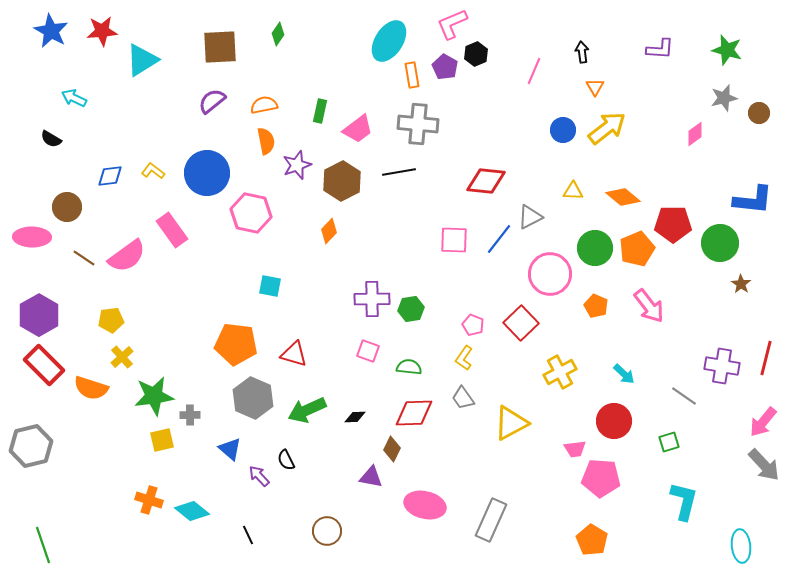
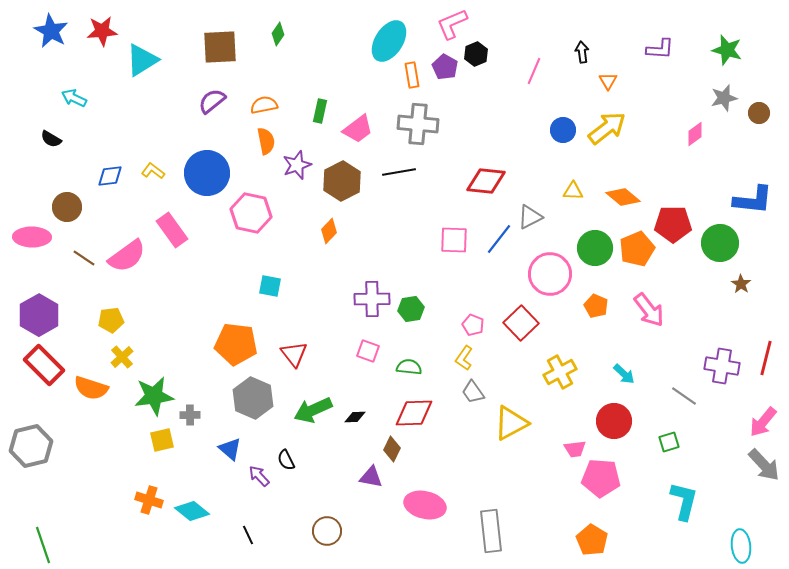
orange triangle at (595, 87): moved 13 px right, 6 px up
pink arrow at (649, 306): moved 4 px down
red triangle at (294, 354): rotated 36 degrees clockwise
gray trapezoid at (463, 398): moved 10 px right, 6 px up
green arrow at (307, 410): moved 6 px right
gray rectangle at (491, 520): moved 11 px down; rotated 30 degrees counterclockwise
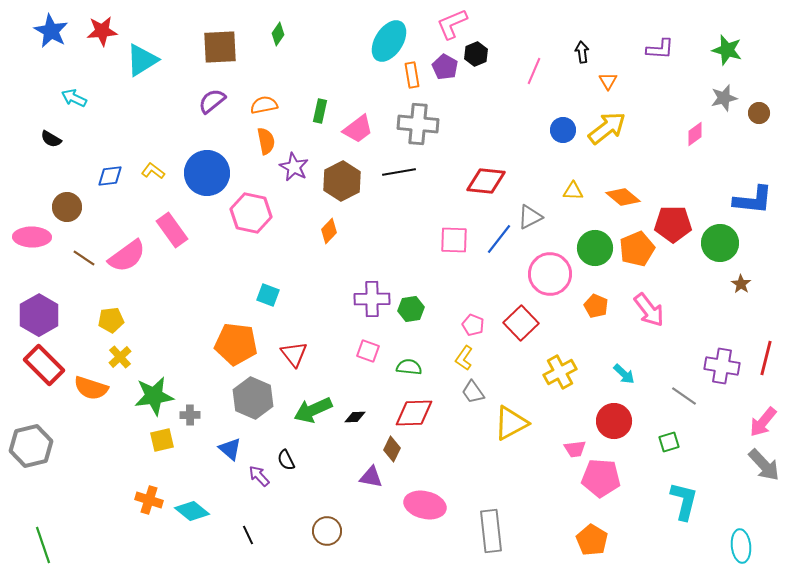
purple star at (297, 165): moved 3 px left, 2 px down; rotated 24 degrees counterclockwise
cyan square at (270, 286): moved 2 px left, 9 px down; rotated 10 degrees clockwise
yellow cross at (122, 357): moved 2 px left
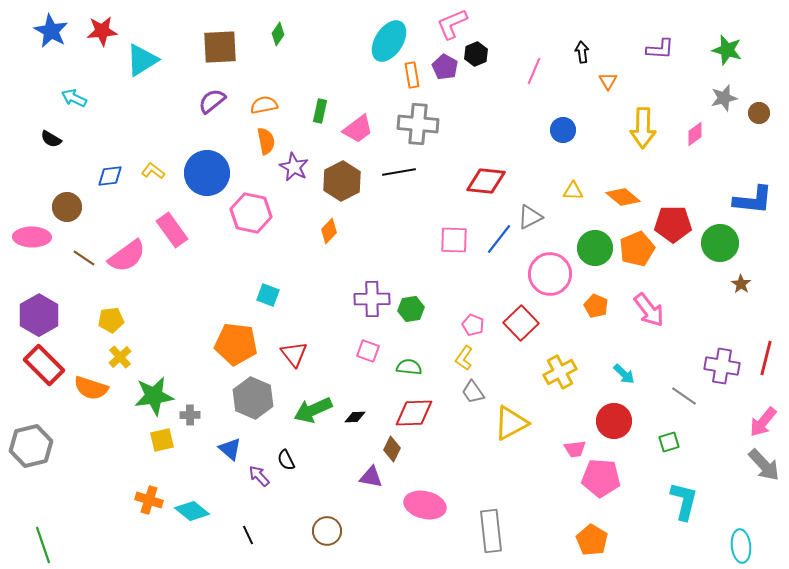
yellow arrow at (607, 128): moved 36 px right; rotated 129 degrees clockwise
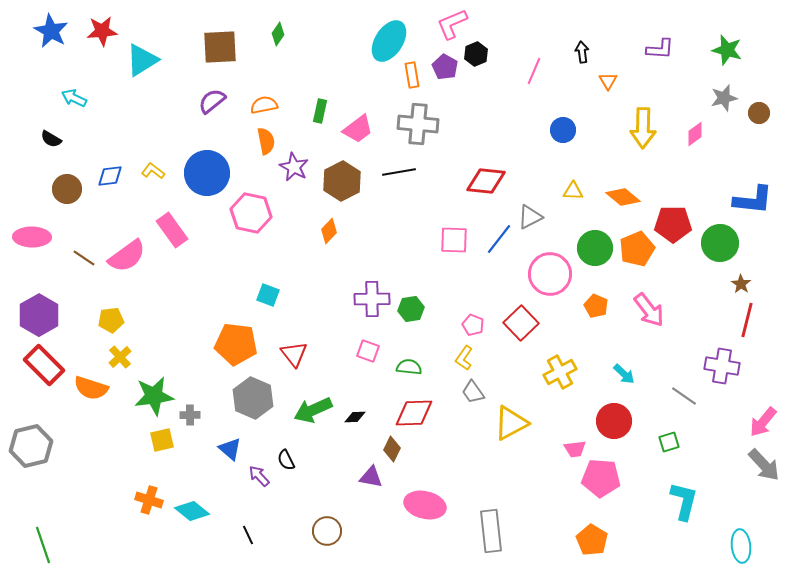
brown circle at (67, 207): moved 18 px up
red line at (766, 358): moved 19 px left, 38 px up
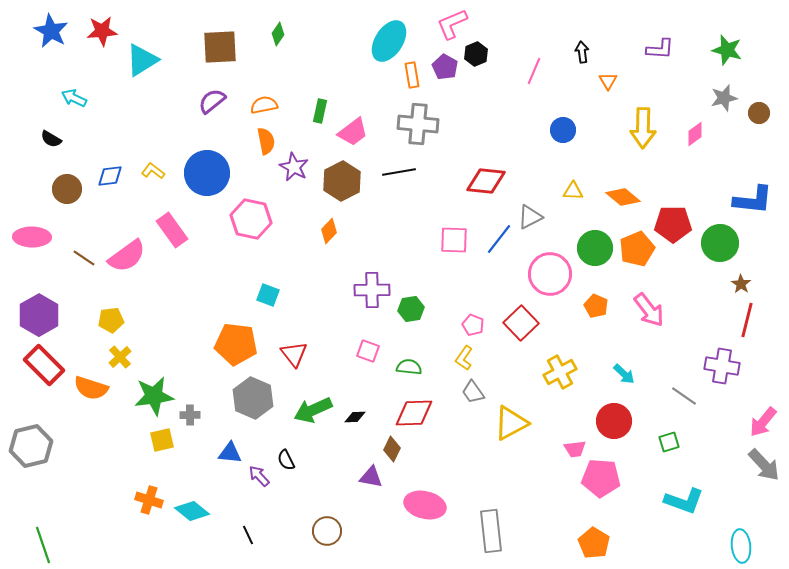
pink trapezoid at (358, 129): moved 5 px left, 3 px down
pink hexagon at (251, 213): moved 6 px down
purple cross at (372, 299): moved 9 px up
blue triangle at (230, 449): moved 4 px down; rotated 35 degrees counterclockwise
cyan L-shape at (684, 501): rotated 96 degrees clockwise
orange pentagon at (592, 540): moved 2 px right, 3 px down
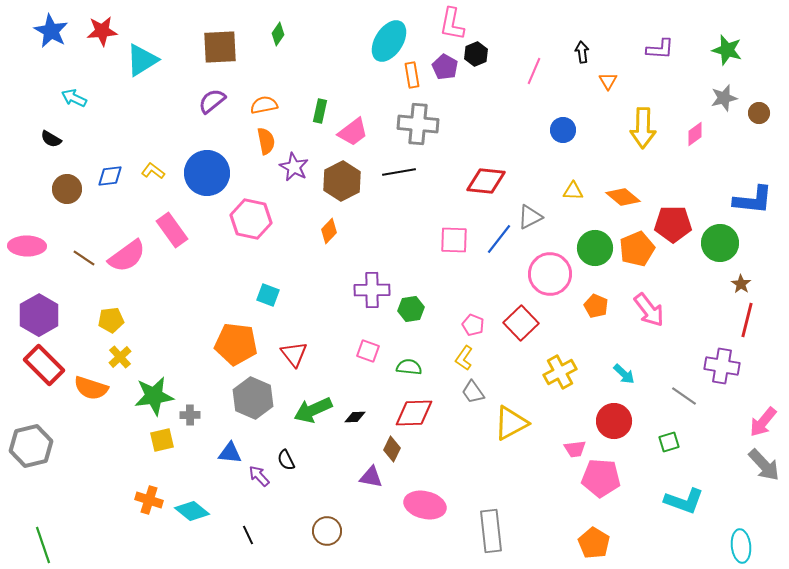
pink L-shape at (452, 24): rotated 56 degrees counterclockwise
pink ellipse at (32, 237): moved 5 px left, 9 px down
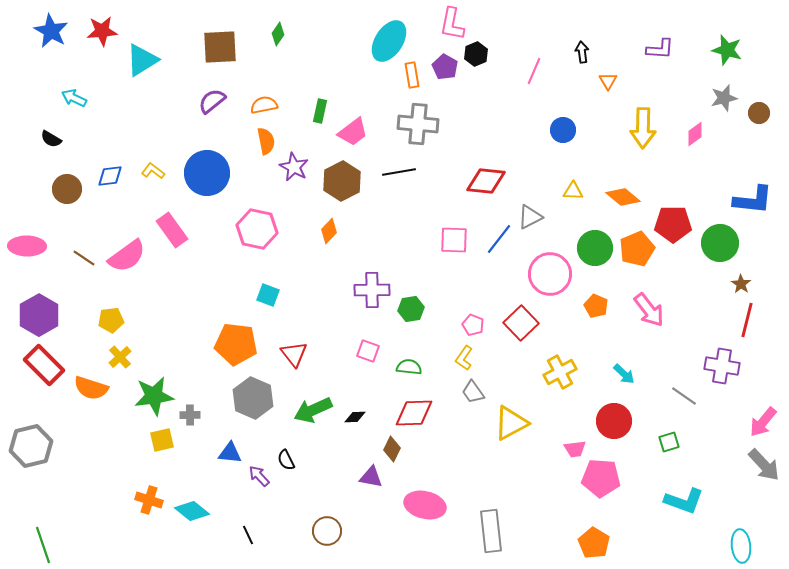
pink hexagon at (251, 219): moved 6 px right, 10 px down
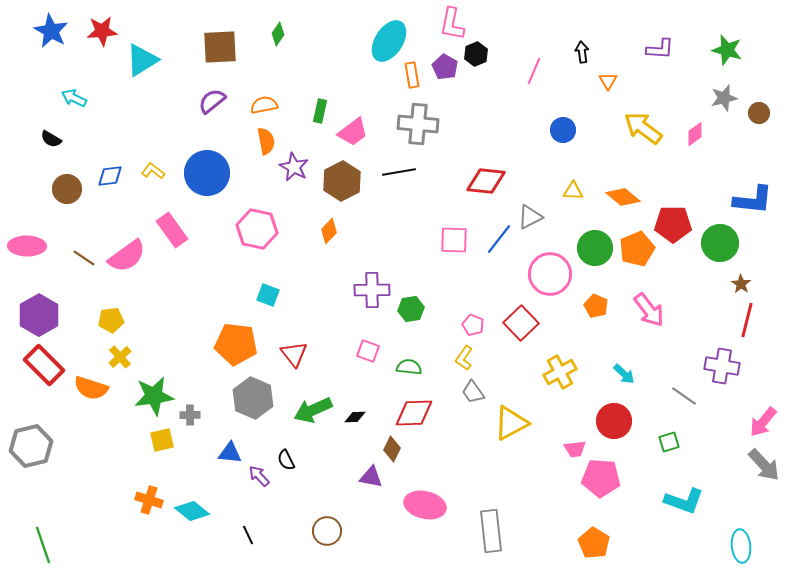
yellow arrow at (643, 128): rotated 126 degrees clockwise
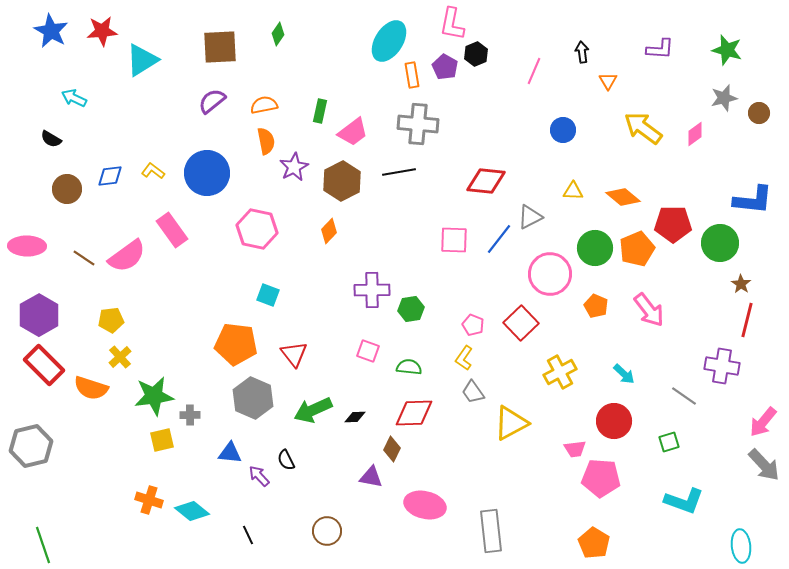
purple star at (294, 167): rotated 16 degrees clockwise
